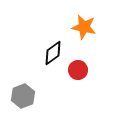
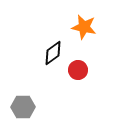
gray hexagon: moved 11 px down; rotated 20 degrees clockwise
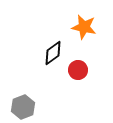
gray hexagon: rotated 20 degrees counterclockwise
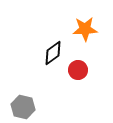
orange star: moved 1 px right, 2 px down; rotated 15 degrees counterclockwise
gray hexagon: rotated 25 degrees counterclockwise
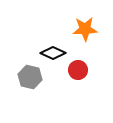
black diamond: rotated 60 degrees clockwise
gray hexagon: moved 7 px right, 30 px up
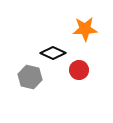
red circle: moved 1 px right
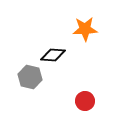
black diamond: moved 2 px down; rotated 20 degrees counterclockwise
red circle: moved 6 px right, 31 px down
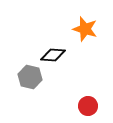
orange star: rotated 20 degrees clockwise
red circle: moved 3 px right, 5 px down
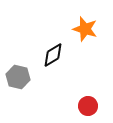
black diamond: rotated 35 degrees counterclockwise
gray hexagon: moved 12 px left
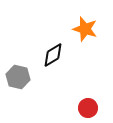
red circle: moved 2 px down
